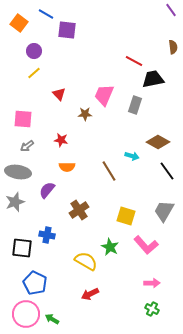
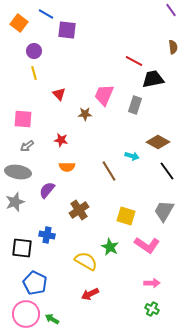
yellow line: rotated 64 degrees counterclockwise
pink L-shape: moved 1 px right; rotated 15 degrees counterclockwise
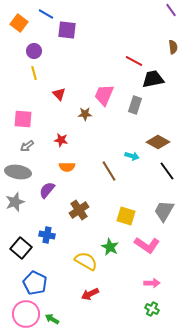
black square: moved 1 px left; rotated 35 degrees clockwise
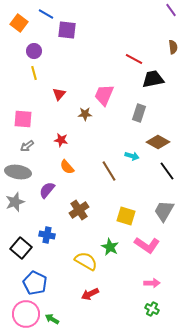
red line: moved 2 px up
red triangle: rotated 24 degrees clockwise
gray rectangle: moved 4 px right, 8 px down
orange semicircle: rotated 49 degrees clockwise
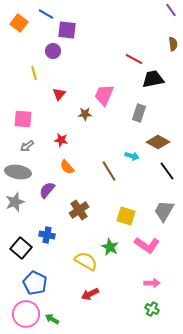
brown semicircle: moved 3 px up
purple circle: moved 19 px right
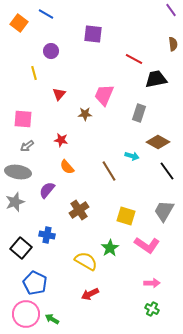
purple square: moved 26 px right, 4 px down
purple circle: moved 2 px left
black trapezoid: moved 3 px right
green star: moved 1 px down; rotated 12 degrees clockwise
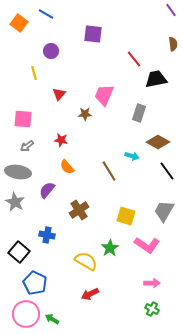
red line: rotated 24 degrees clockwise
gray star: rotated 24 degrees counterclockwise
black square: moved 2 px left, 4 px down
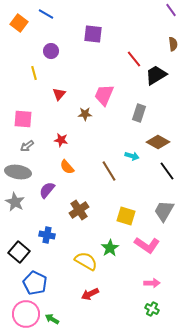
black trapezoid: moved 4 px up; rotated 20 degrees counterclockwise
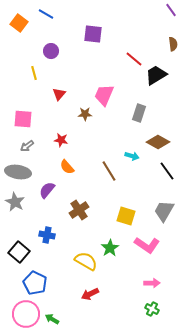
red line: rotated 12 degrees counterclockwise
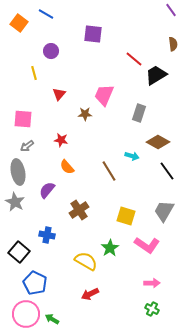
gray ellipse: rotated 70 degrees clockwise
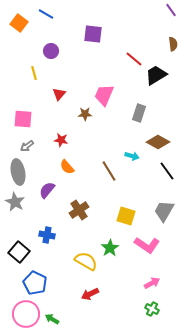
pink arrow: rotated 28 degrees counterclockwise
